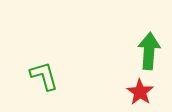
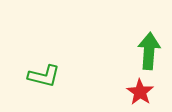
green L-shape: rotated 120 degrees clockwise
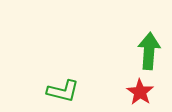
green L-shape: moved 19 px right, 15 px down
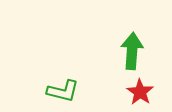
green arrow: moved 17 px left
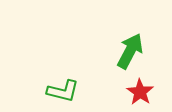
green arrow: moved 2 px left; rotated 24 degrees clockwise
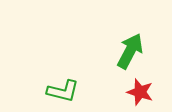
red star: rotated 16 degrees counterclockwise
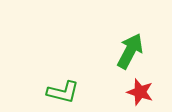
green L-shape: moved 1 px down
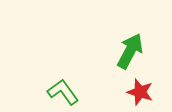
green L-shape: rotated 140 degrees counterclockwise
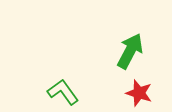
red star: moved 1 px left, 1 px down
